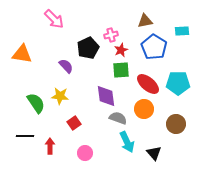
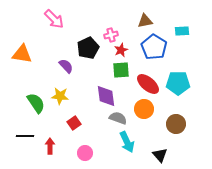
black triangle: moved 6 px right, 2 px down
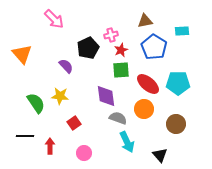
orange triangle: rotated 40 degrees clockwise
pink circle: moved 1 px left
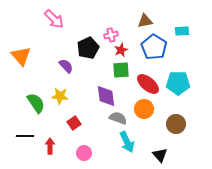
orange triangle: moved 1 px left, 2 px down
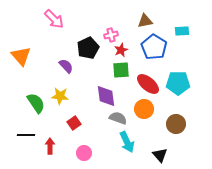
black line: moved 1 px right, 1 px up
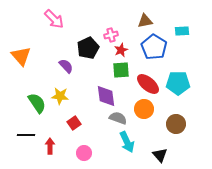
green semicircle: moved 1 px right
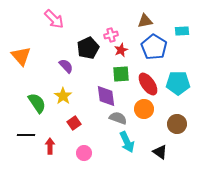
green square: moved 4 px down
red ellipse: rotated 15 degrees clockwise
yellow star: moved 3 px right; rotated 30 degrees clockwise
brown circle: moved 1 px right
black triangle: moved 3 px up; rotated 14 degrees counterclockwise
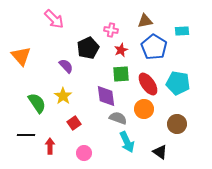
pink cross: moved 5 px up; rotated 24 degrees clockwise
cyan pentagon: rotated 10 degrees clockwise
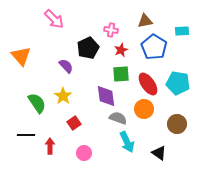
black triangle: moved 1 px left, 1 px down
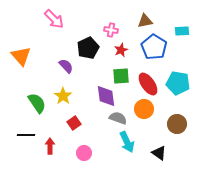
green square: moved 2 px down
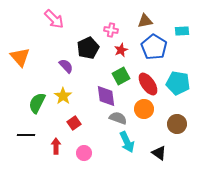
orange triangle: moved 1 px left, 1 px down
green square: rotated 24 degrees counterclockwise
green semicircle: rotated 120 degrees counterclockwise
red arrow: moved 6 px right
